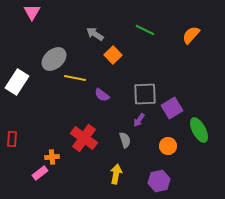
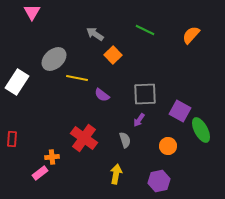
yellow line: moved 2 px right
purple square: moved 8 px right, 3 px down; rotated 30 degrees counterclockwise
green ellipse: moved 2 px right
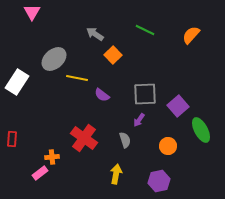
purple square: moved 2 px left, 5 px up; rotated 20 degrees clockwise
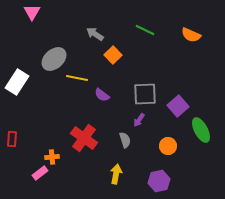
orange semicircle: rotated 108 degrees counterclockwise
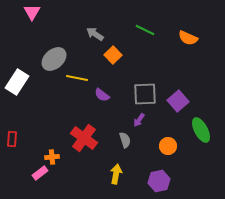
orange semicircle: moved 3 px left, 3 px down
purple square: moved 5 px up
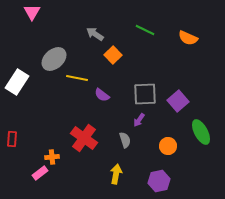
green ellipse: moved 2 px down
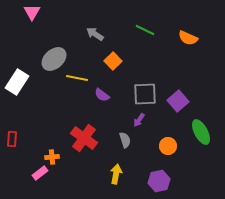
orange square: moved 6 px down
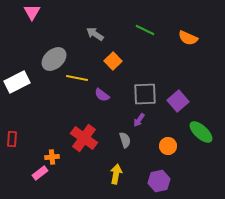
white rectangle: rotated 30 degrees clockwise
green ellipse: rotated 20 degrees counterclockwise
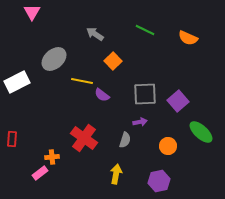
yellow line: moved 5 px right, 3 px down
purple arrow: moved 1 px right, 2 px down; rotated 136 degrees counterclockwise
gray semicircle: rotated 35 degrees clockwise
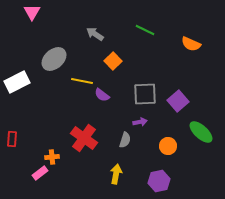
orange semicircle: moved 3 px right, 6 px down
